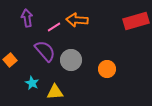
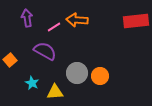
red rectangle: rotated 10 degrees clockwise
purple semicircle: rotated 20 degrees counterclockwise
gray circle: moved 6 px right, 13 px down
orange circle: moved 7 px left, 7 px down
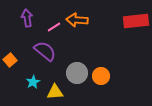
purple semicircle: rotated 10 degrees clockwise
orange circle: moved 1 px right
cyan star: moved 1 px right, 1 px up; rotated 16 degrees clockwise
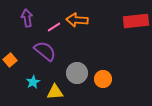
orange circle: moved 2 px right, 3 px down
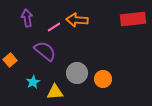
red rectangle: moved 3 px left, 2 px up
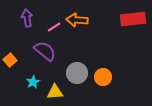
orange circle: moved 2 px up
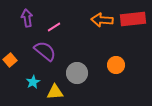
orange arrow: moved 25 px right
orange circle: moved 13 px right, 12 px up
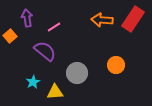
red rectangle: rotated 50 degrees counterclockwise
orange square: moved 24 px up
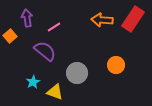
yellow triangle: rotated 24 degrees clockwise
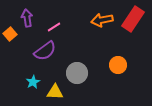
orange arrow: rotated 15 degrees counterclockwise
orange square: moved 2 px up
purple semicircle: rotated 105 degrees clockwise
orange circle: moved 2 px right
yellow triangle: rotated 18 degrees counterclockwise
